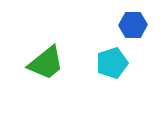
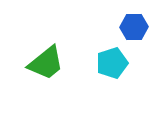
blue hexagon: moved 1 px right, 2 px down
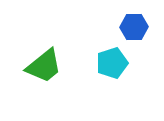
green trapezoid: moved 2 px left, 3 px down
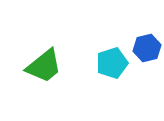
blue hexagon: moved 13 px right, 21 px down; rotated 12 degrees counterclockwise
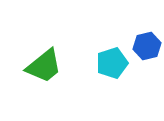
blue hexagon: moved 2 px up
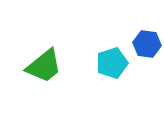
blue hexagon: moved 2 px up; rotated 20 degrees clockwise
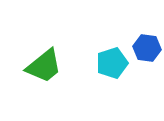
blue hexagon: moved 4 px down
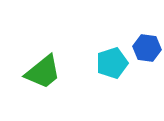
green trapezoid: moved 1 px left, 6 px down
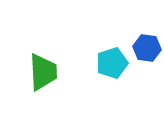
green trapezoid: rotated 54 degrees counterclockwise
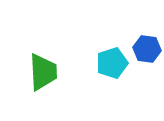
blue hexagon: moved 1 px down
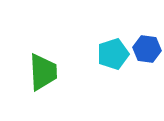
cyan pentagon: moved 1 px right, 9 px up
